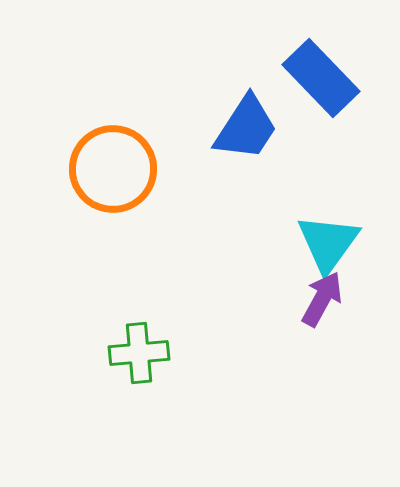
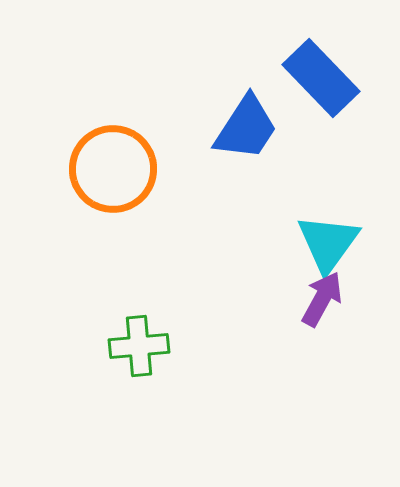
green cross: moved 7 px up
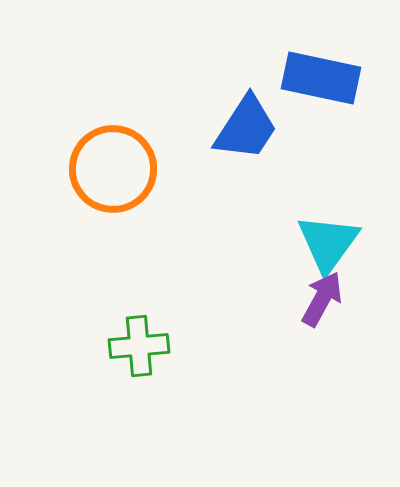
blue rectangle: rotated 34 degrees counterclockwise
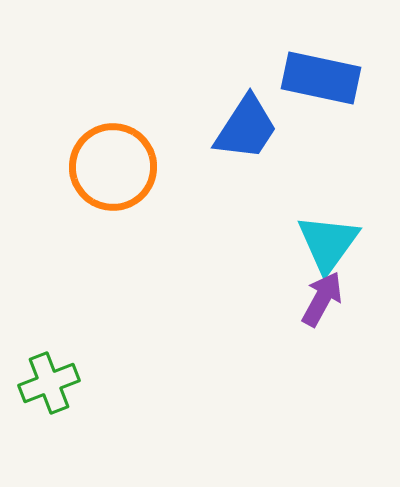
orange circle: moved 2 px up
green cross: moved 90 px left, 37 px down; rotated 16 degrees counterclockwise
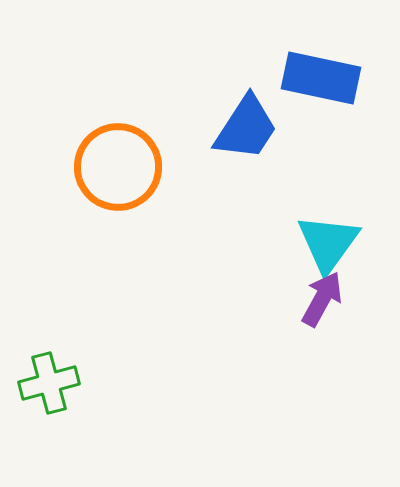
orange circle: moved 5 px right
green cross: rotated 6 degrees clockwise
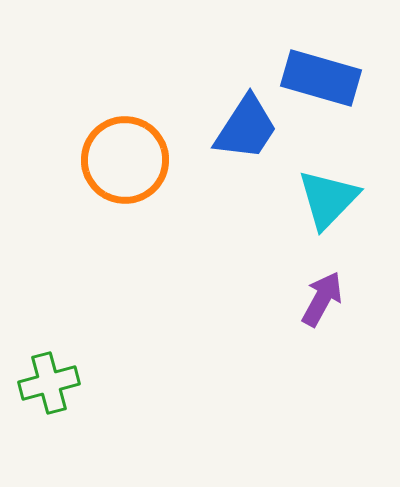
blue rectangle: rotated 4 degrees clockwise
orange circle: moved 7 px right, 7 px up
cyan triangle: moved 44 px up; rotated 8 degrees clockwise
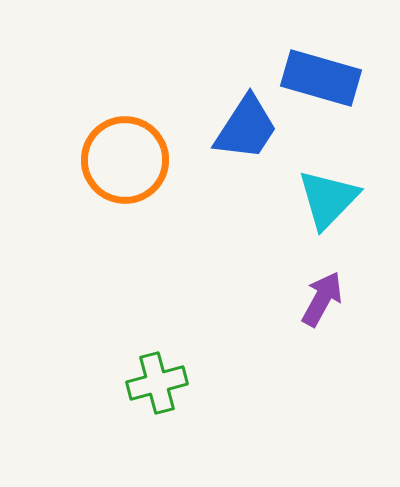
green cross: moved 108 px right
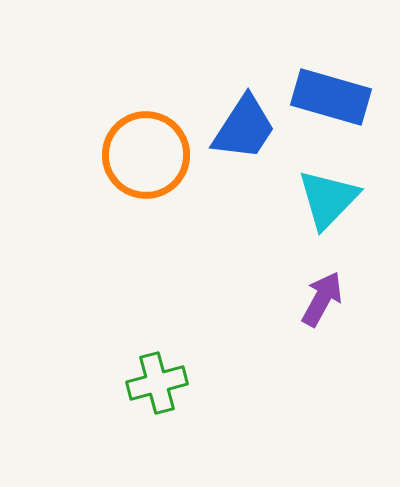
blue rectangle: moved 10 px right, 19 px down
blue trapezoid: moved 2 px left
orange circle: moved 21 px right, 5 px up
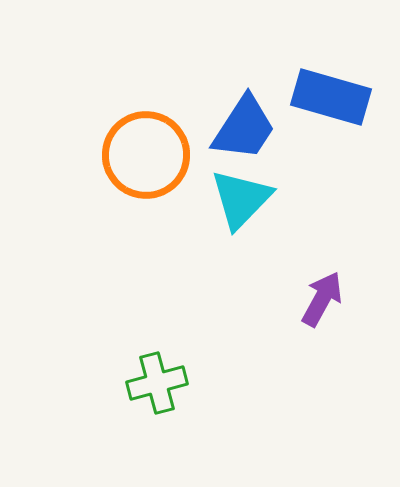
cyan triangle: moved 87 px left
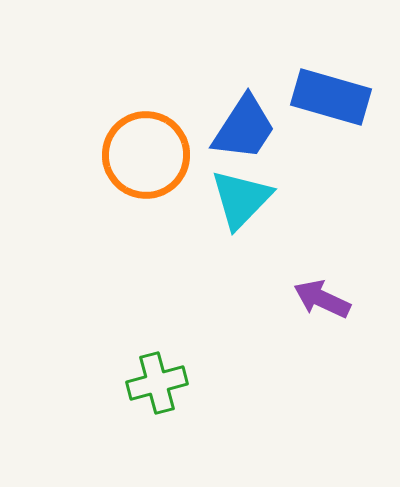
purple arrow: rotated 94 degrees counterclockwise
